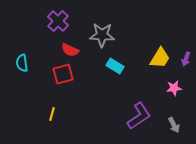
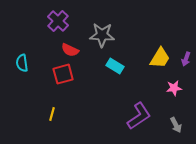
gray arrow: moved 2 px right
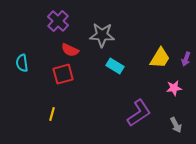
purple L-shape: moved 3 px up
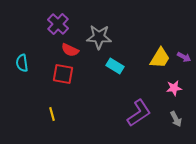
purple cross: moved 3 px down
gray star: moved 3 px left, 2 px down
purple arrow: moved 2 px left, 2 px up; rotated 80 degrees counterclockwise
red square: rotated 25 degrees clockwise
yellow line: rotated 32 degrees counterclockwise
gray arrow: moved 6 px up
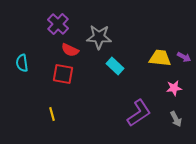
yellow trapezoid: rotated 115 degrees counterclockwise
cyan rectangle: rotated 12 degrees clockwise
